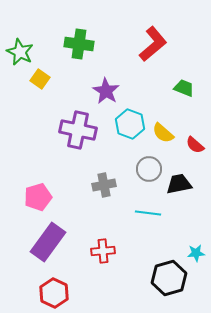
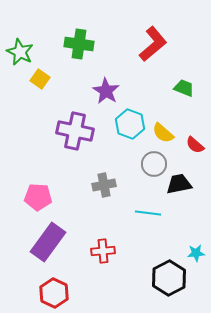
purple cross: moved 3 px left, 1 px down
gray circle: moved 5 px right, 5 px up
pink pentagon: rotated 20 degrees clockwise
black hexagon: rotated 12 degrees counterclockwise
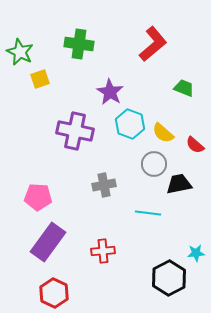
yellow square: rotated 36 degrees clockwise
purple star: moved 4 px right, 1 px down
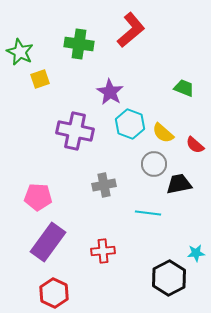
red L-shape: moved 22 px left, 14 px up
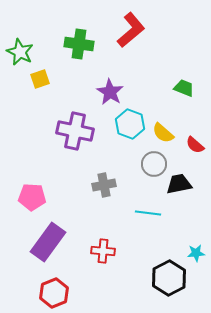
pink pentagon: moved 6 px left
red cross: rotated 10 degrees clockwise
red hexagon: rotated 12 degrees clockwise
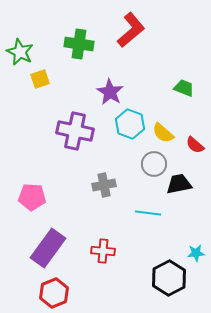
purple rectangle: moved 6 px down
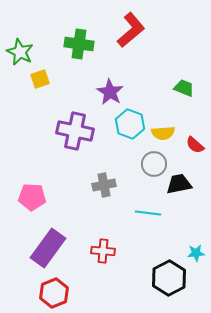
yellow semicircle: rotated 45 degrees counterclockwise
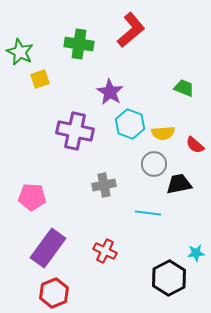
red cross: moved 2 px right; rotated 20 degrees clockwise
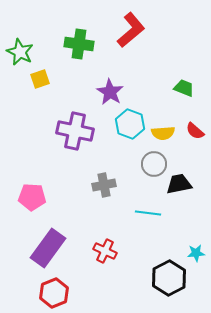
red semicircle: moved 14 px up
